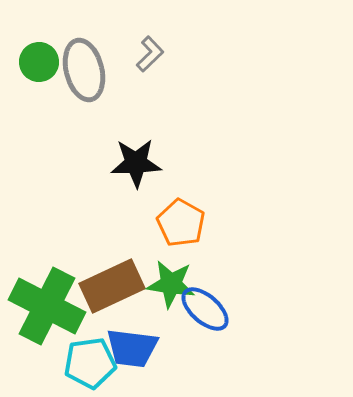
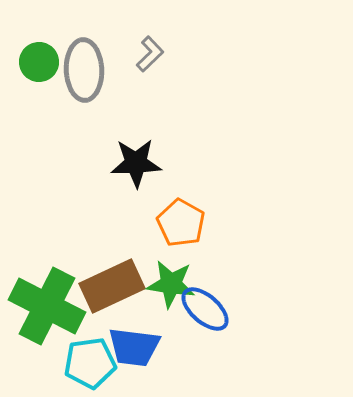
gray ellipse: rotated 12 degrees clockwise
blue trapezoid: moved 2 px right, 1 px up
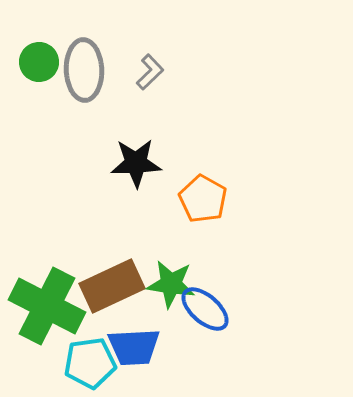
gray L-shape: moved 18 px down
orange pentagon: moved 22 px right, 24 px up
blue trapezoid: rotated 10 degrees counterclockwise
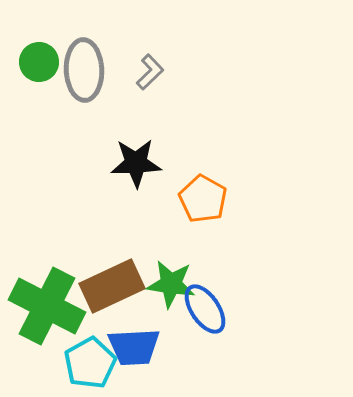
blue ellipse: rotated 15 degrees clockwise
cyan pentagon: rotated 21 degrees counterclockwise
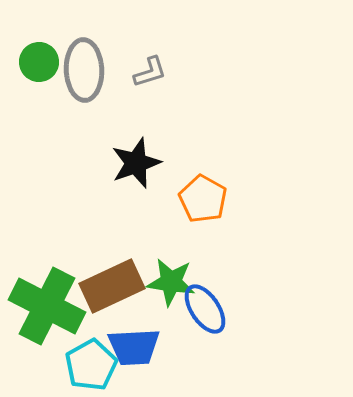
gray L-shape: rotated 27 degrees clockwise
black star: rotated 18 degrees counterclockwise
green star: moved 2 px up
cyan pentagon: moved 1 px right, 2 px down
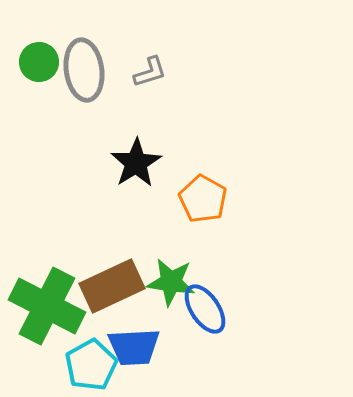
gray ellipse: rotated 6 degrees counterclockwise
black star: rotated 12 degrees counterclockwise
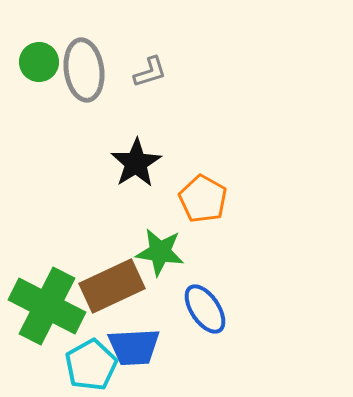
green star: moved 11 px left, 30 px up
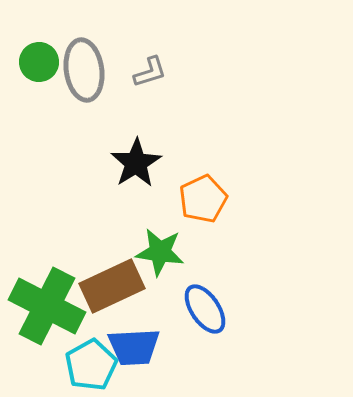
orange pentagon: rotated 18 degrees clockwise
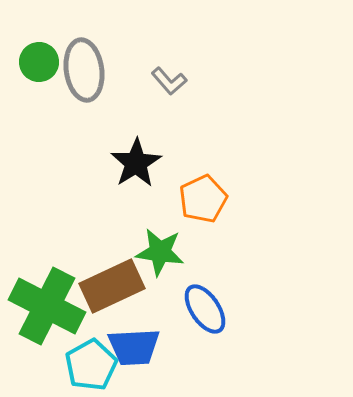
gray L-shape: moved 19 px right, 9 px down; rotated 66 degrees clockwise
